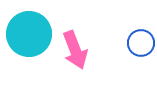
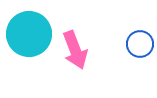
blue circle: moved 1 px left, 1 px down
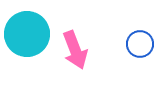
cyan circle: moved 2 px left
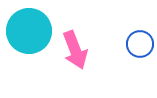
cyan circle: moved 2 px right, 3 px up
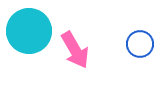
pink arrow: rotated 9 degrees counterclockwise
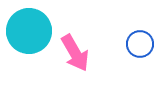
pink arrow: moved 3 px down
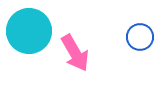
blue circle: moved 7 px up
